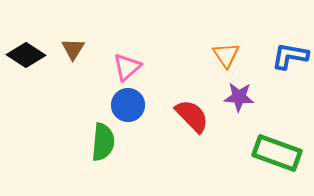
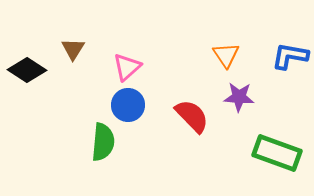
black diamond: moved 1 px right, 15 px down
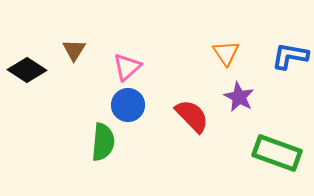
brown triangle: moved 1 px right, 1 px down
orange triangle: moved 2 px up
purple star: rotated 24 degrees clockwise
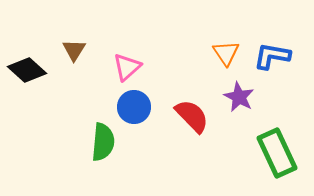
blue L-shape: moved 18 px left
black diamond: rotated 9 degrees clockwise
blue circle: moved 6 px right, 2 px down
green rectangle: rotated 45 degrees clockwise
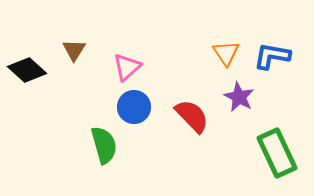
green semicircle: moved 1 px right, 3 px down; rotated 21 degrees counterclockwise
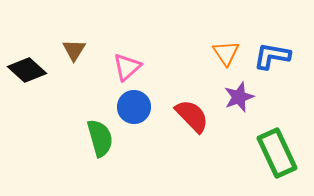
purple star: rotated 24 degrees clockwise
green semicircle: moved 4 px left, 7 px up
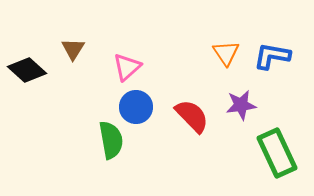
brown triangle: moved 1 px left, 1 px up
purple star: moved 2 px right, 8 px down; rotated 12 degrees clockwise
blue circle: moved 2 px right
green semicircle: moved 11 px right, 2 px down; rotated 6 degrees clockwise
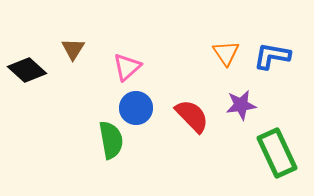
blue circle: moved 1 px down
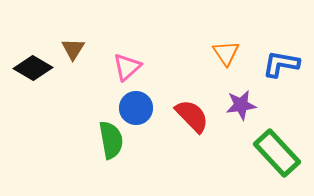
blue L-shape: moved 9 px right, 8 px down
black diamond: moved 6 px right, 2 px up; rotated 12 degrees counterclockwise
green rectangle: rotated 18 degrees counterclockwise
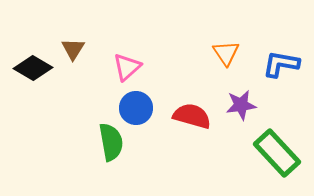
red semicircle: rotated 30 degrees counterclockwise
green semicircle: moved 2 px down
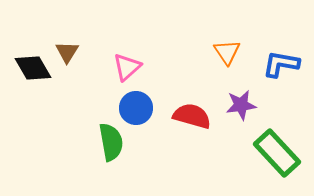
brown triangle: moved 6 px left, 3 px down
orange triangle: moved 1 px right, 1 px up
black diamond: rotated 30 degrees clockwise
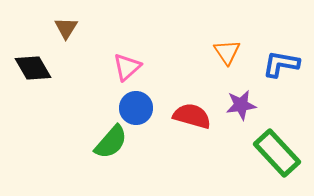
brown triangle: moved 1 px left, 24 px up
green semicircle: rotated 51 degrees clockwise
